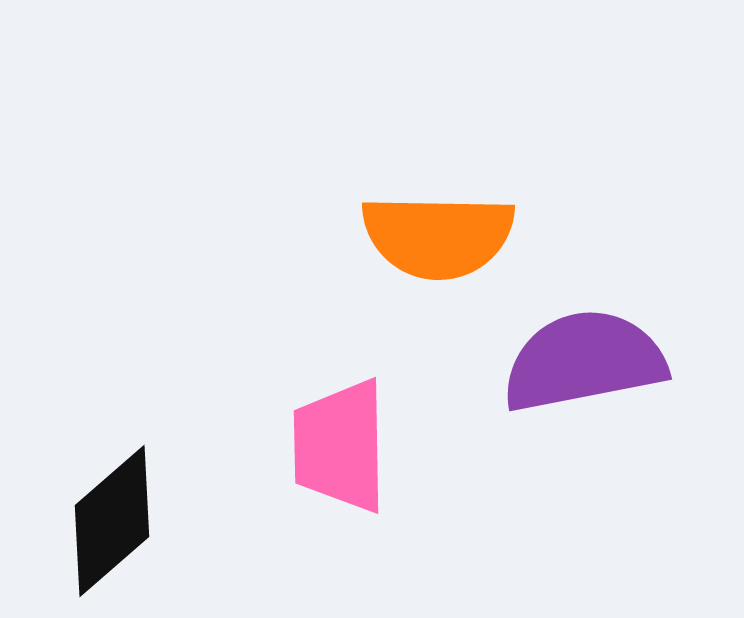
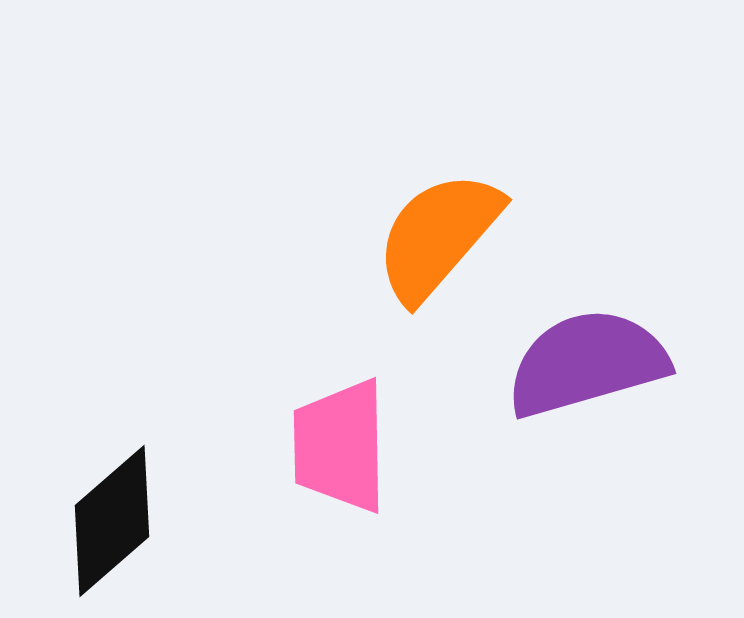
orange semicircle: rotated 130 degrees clockwise
purple semicircle: moved 3 px right, 2 px down; rotated 5 degrees counterclockwise
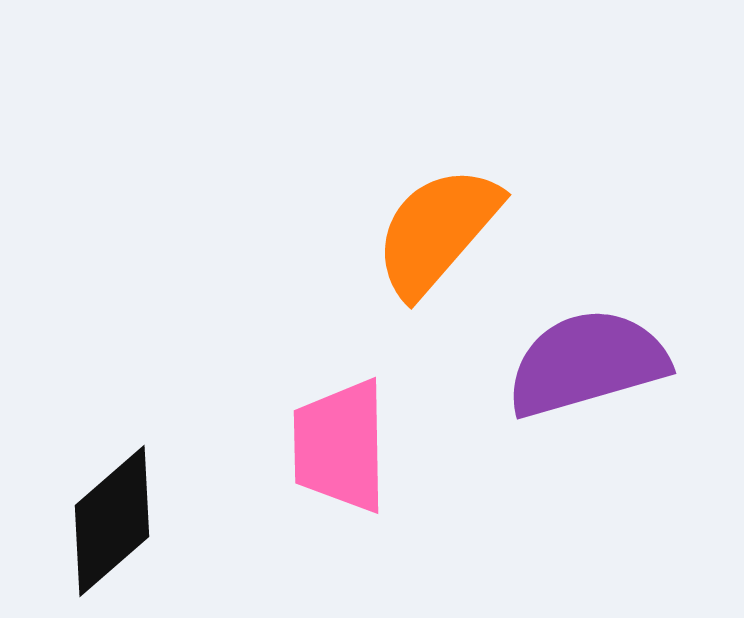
orange semicircle: moved 1 px left, 5 px up
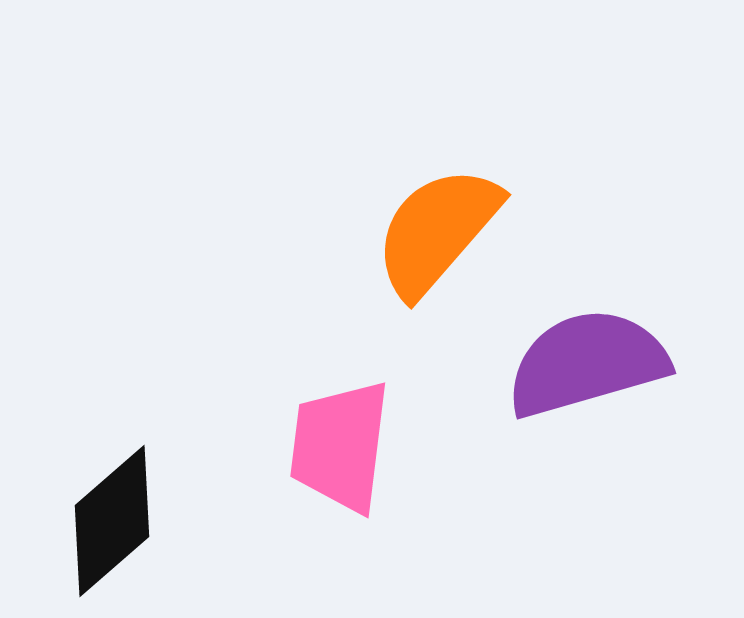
pink trapezoid: rotated 8 degrees clockwise
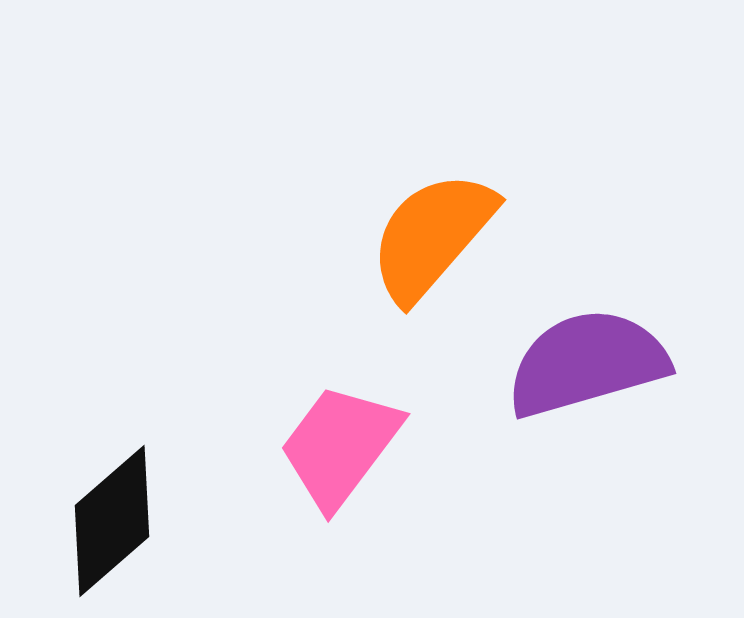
orange semicircle: moved 5 px left, 5 px down
pink trapezoid: rotated 30 degrees clockwise
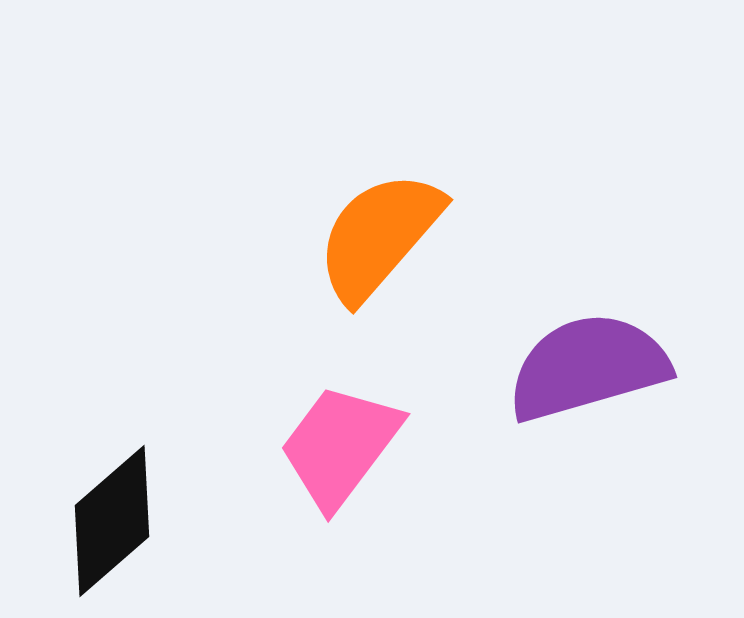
orange semicircle: moved 53 px left
purple semicircle: moved 1 px right, 4 px down
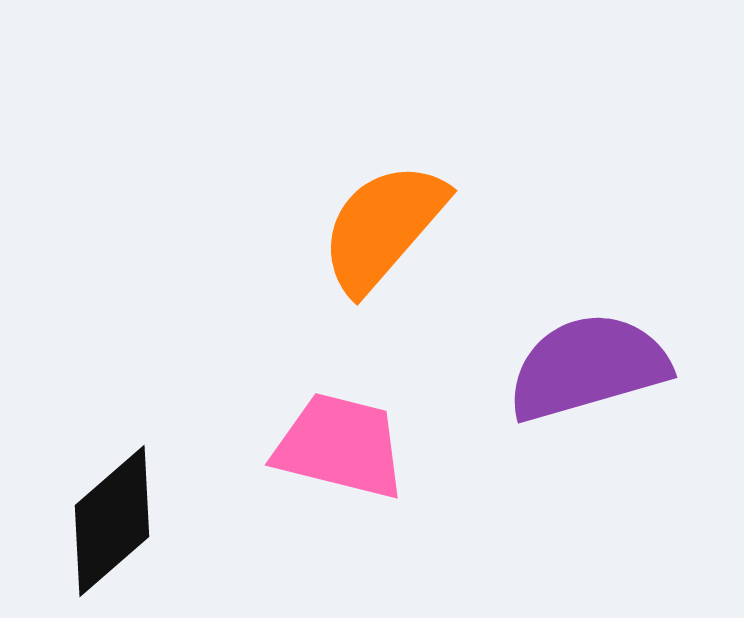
orange semicircle: moved 4 px right, 9 px up
pink trapezoid: rotated 67 degrees clockwise
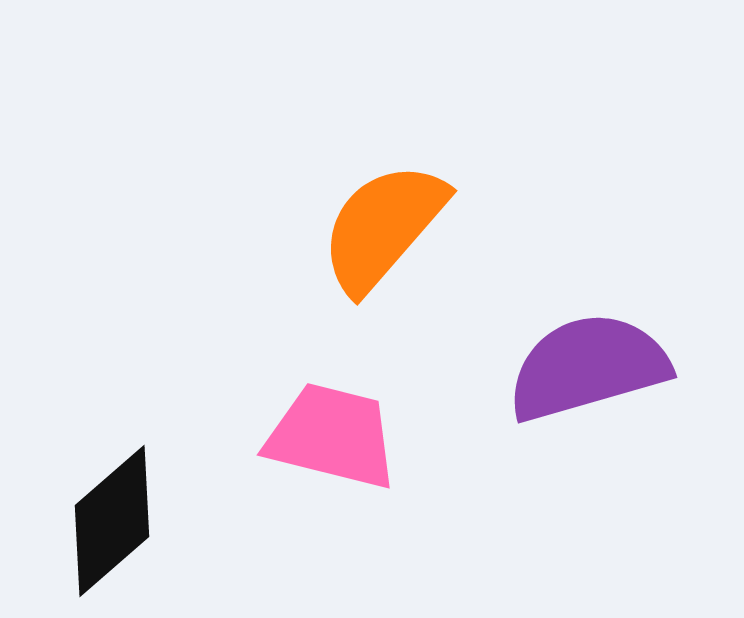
pink trapezoid: moved 8 px left, 10 px up
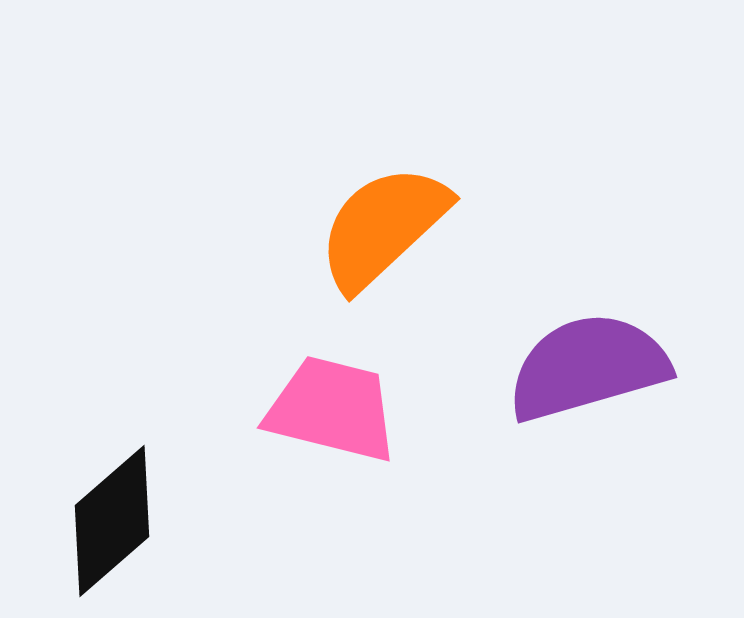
orange semicircle: rotated 6 degrees clockwise
pink trapezoid: moved 27 px up
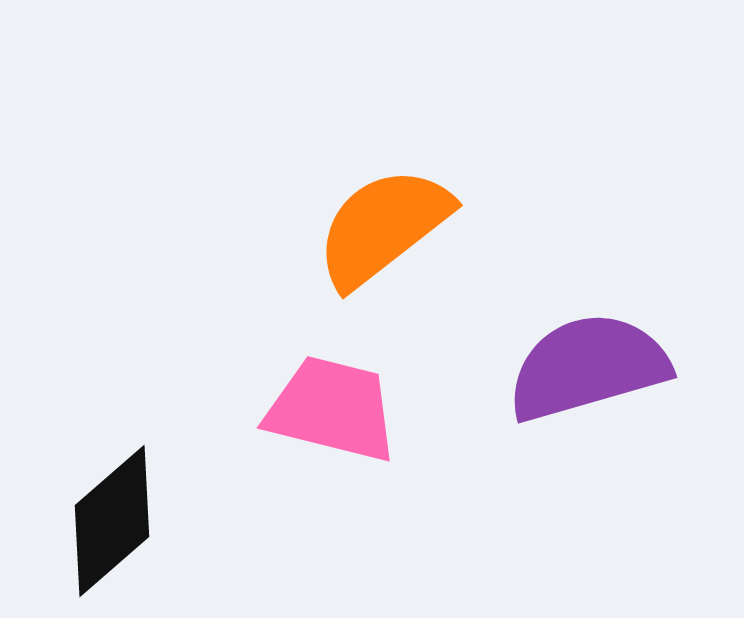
orange semicircle: rotated 5 degrees clockwise
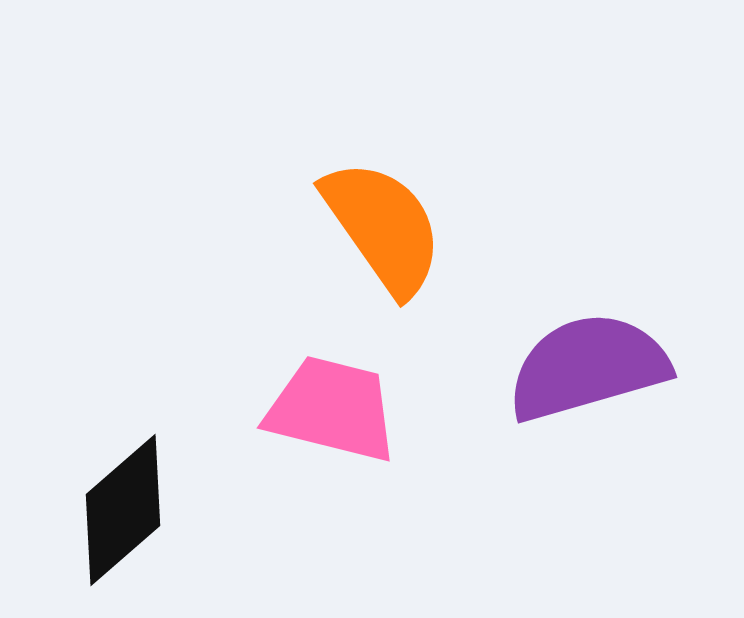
orange semicircle: rotated 93 degrees clockwise
black diamond: moved 11 px right, 11 px up
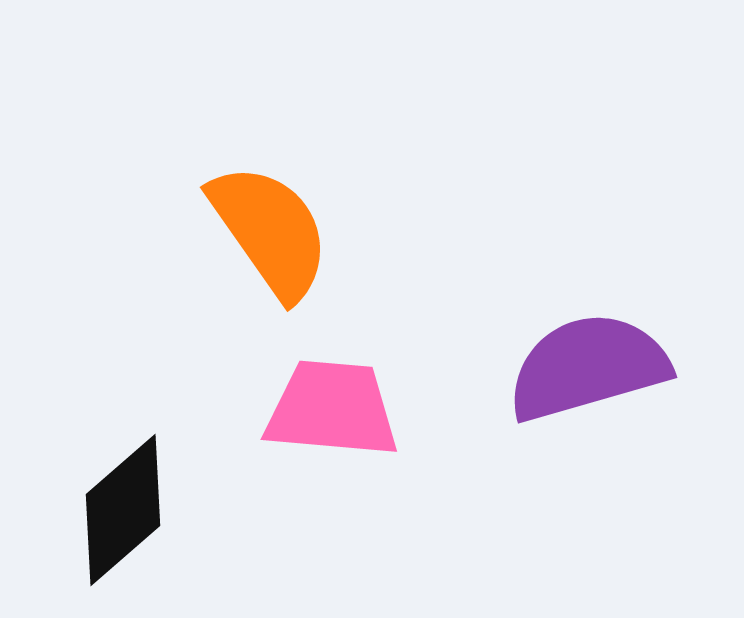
orange semicircle: moved 113 px left, 4 px down
pink trapezoid: rotated 9 degrees counterclockwise
